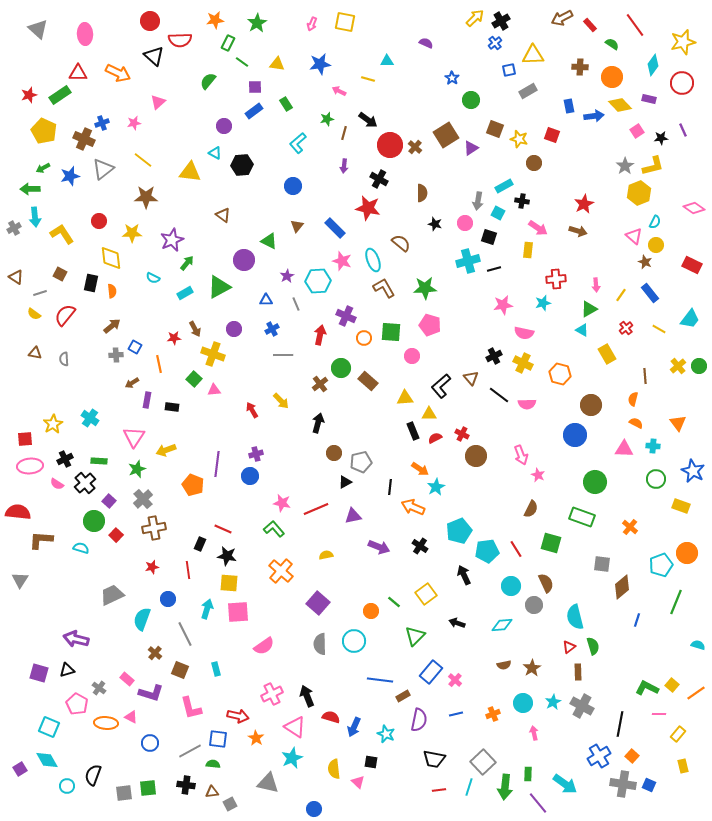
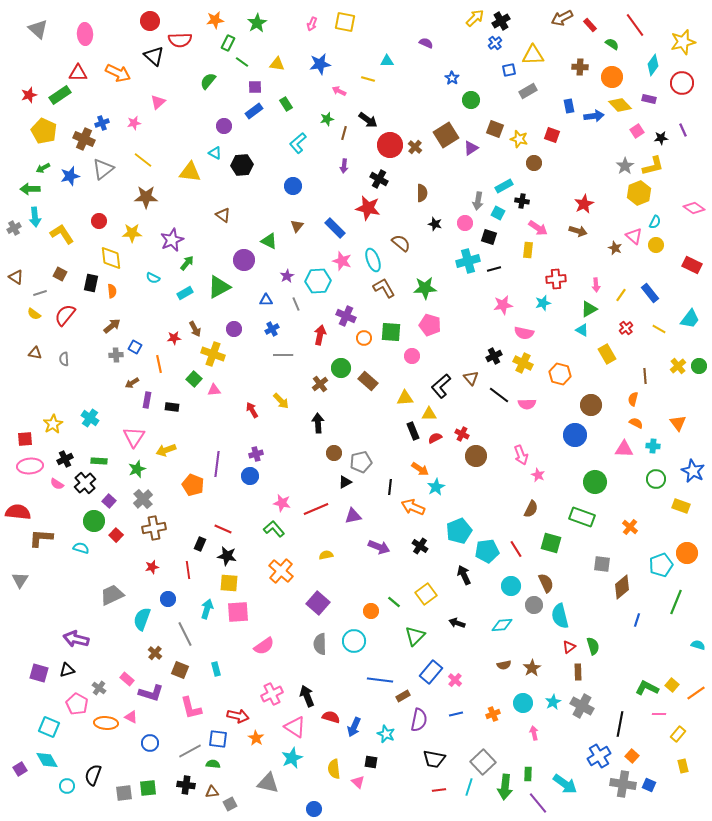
brown star at (645, 262): moved 30 px left, 14 px up
black arrow at (318, 423): rotated 18 degrees counterclockwise
brown L-shape at (41, 540): moved 2 px up
cyan semicircle at (575, 617): moved 15 px left, 1 px up
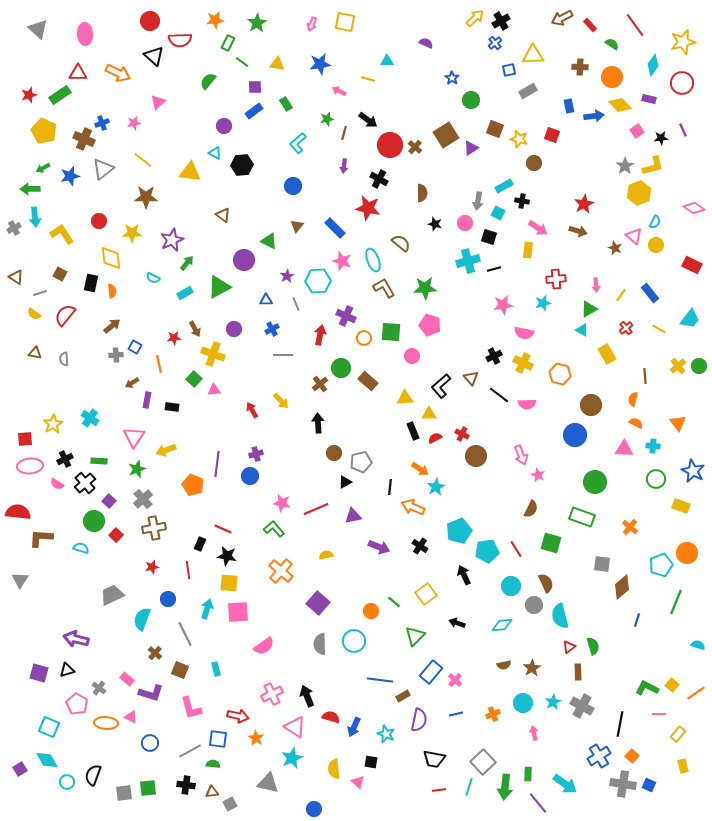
cyan circle at (67, 786): moved 4 px up
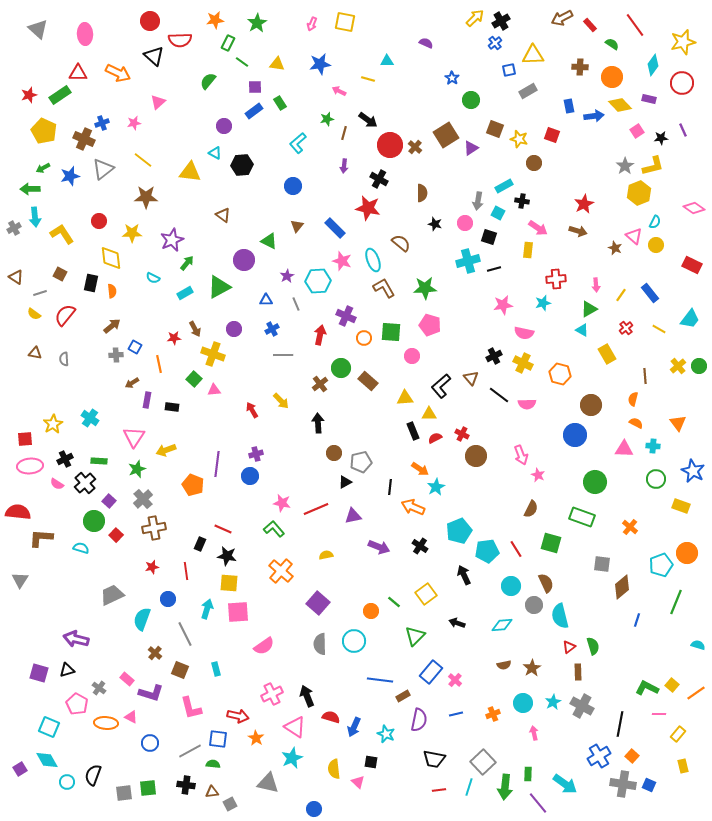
green rectangle at (286, 104): moved 6 px left, 1 px up
red line at (188, 570): moved 2 px left, 1 px down
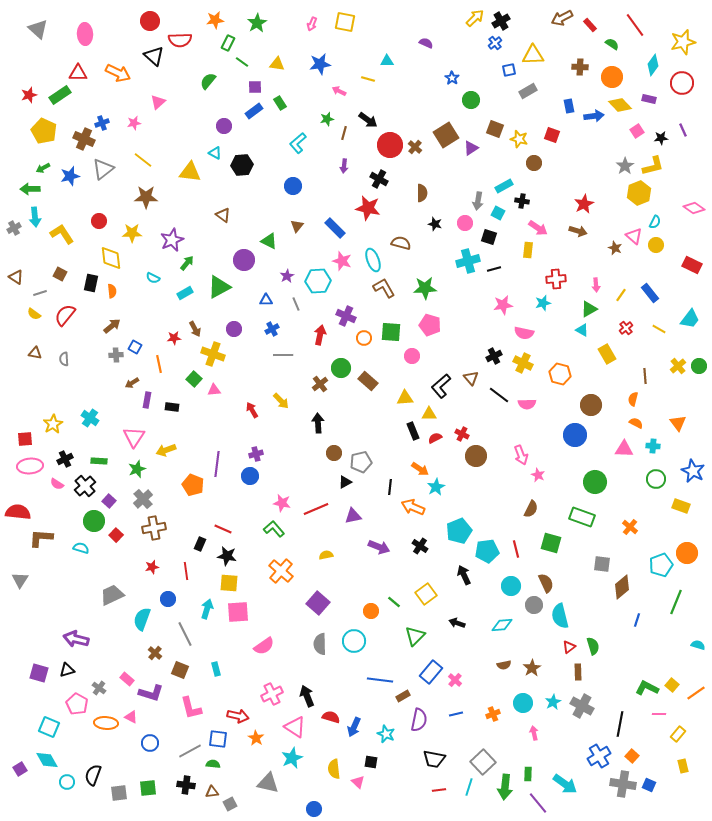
brown semicircle at (401, 243): rotated 24 degrees counterclockwise
black cross at (85, 483): moved 3 px down
red line at (516, 549): rotated 18 degrees clockwise
gray square at (124, 793): moved 5 px left
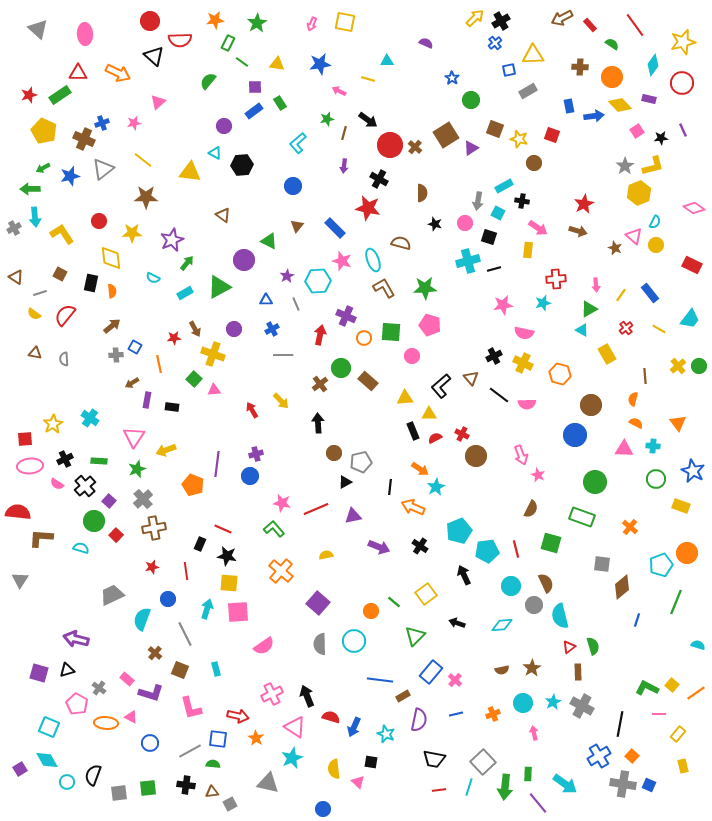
brown semicircle at (504, 665): moved 2 px left, 5 px down
blue circle at (314, 809): moved 9 px right
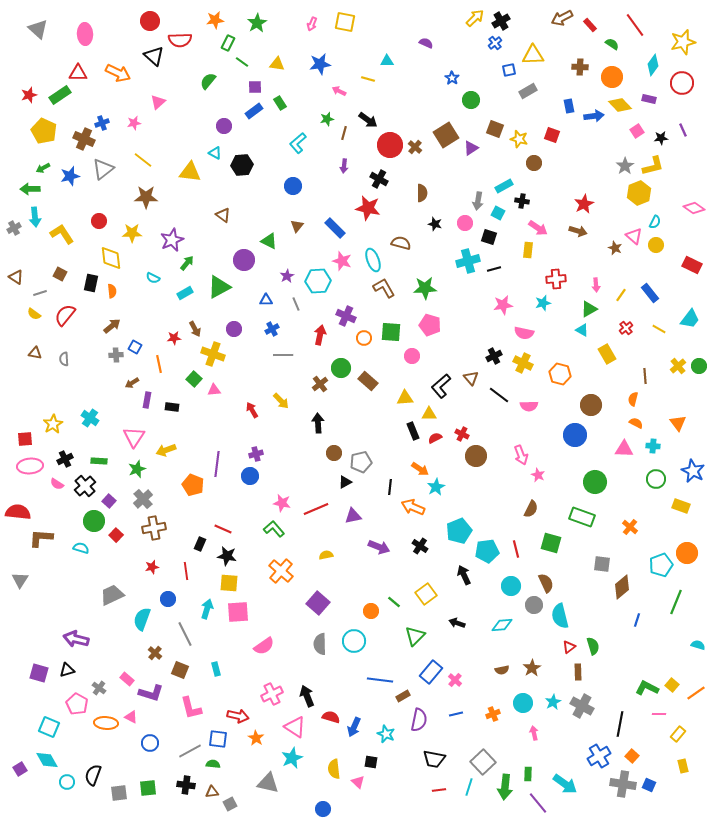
pink semicircle at (527, 404): moved 2 px right, 2 px down
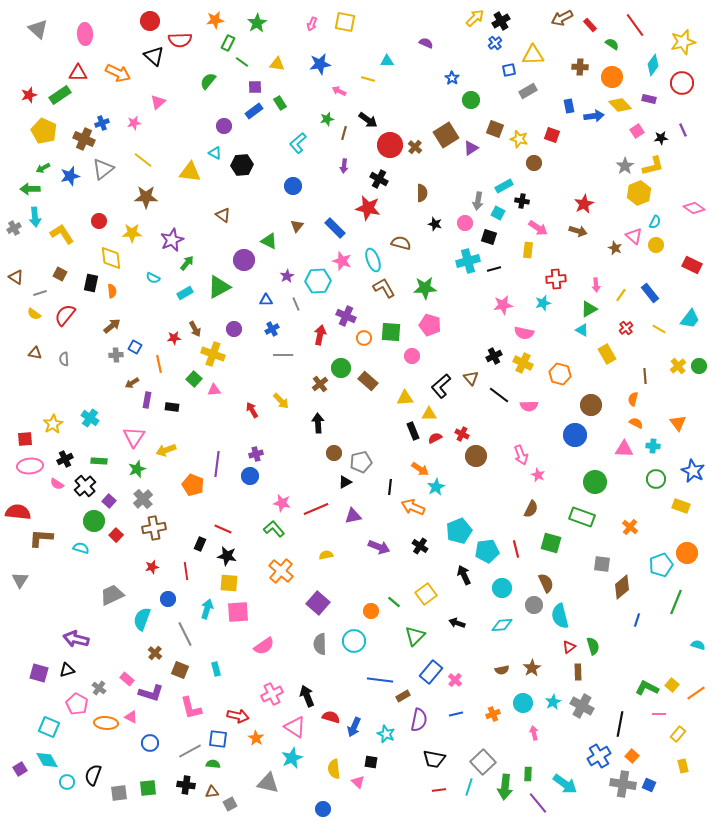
cyan circle at (511, 586): moved 9 px left, 2 px down
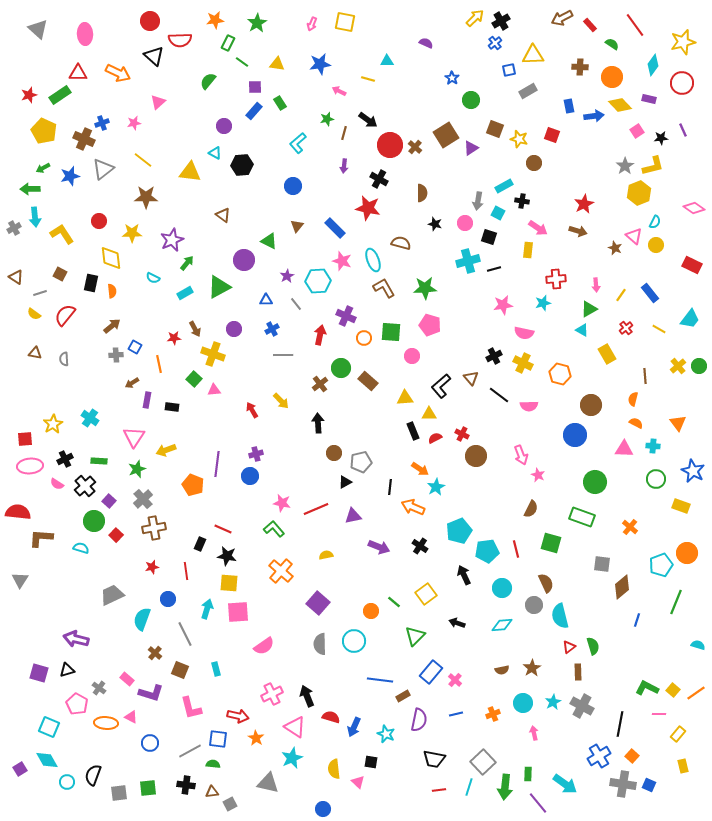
blue rectangle at (254, 111): rotated 12 degrees counterclockwise
gray line at (296, 304): rotated 16 degrees counterclockwise
yellow square at (672, 685): moved 1 px right, 5 px down
